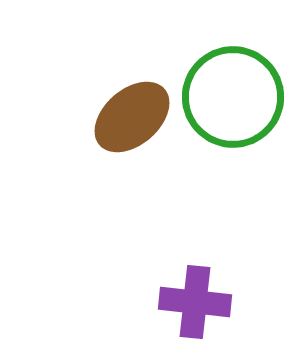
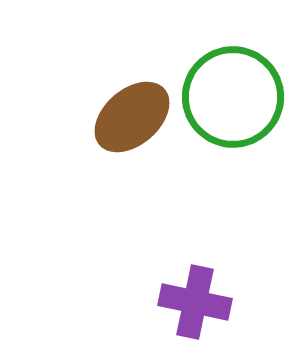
purple cross: rotated 6 degrees clockwise
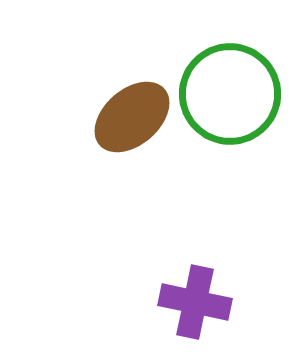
green circle: moved 3 px left, 3 px up
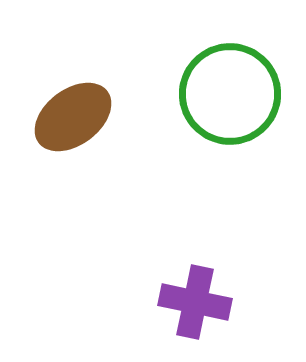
brown ellipse: moved 59 px left; rotated 4 degrees clockwise
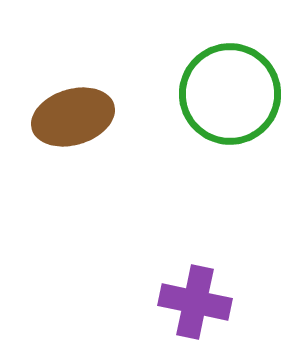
brown ellipse: rotated 20 degrees clockwise
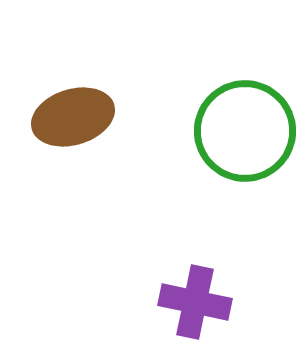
green circle: moved 15 px right, 37 px down
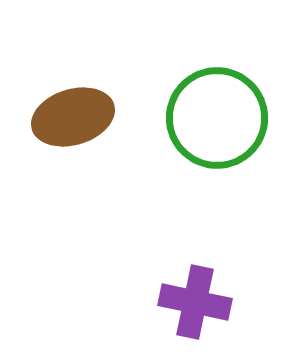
green circle: moved 28 px left, 13 px up
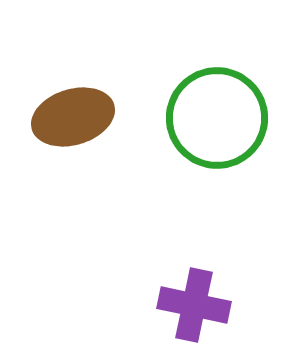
purple cross: moved 1 px left, 3 px down
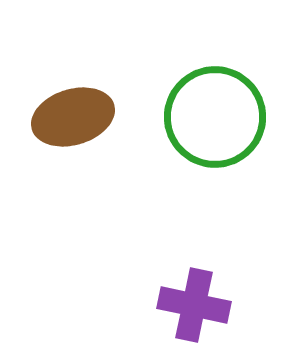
green circle: moved 2 px left, 1 px up
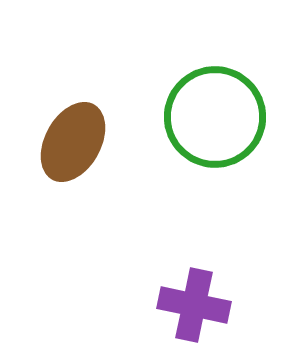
brown ellipse: moved 25 px down; rotated 44 degrees counterclockwise
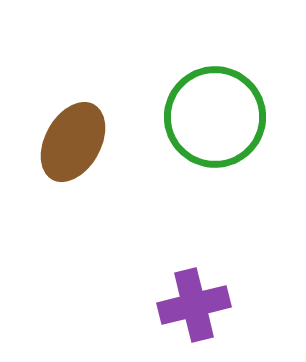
purple cross: rotated 26 degrees counterclockwise
